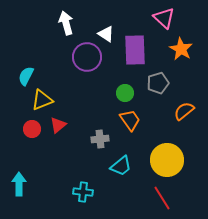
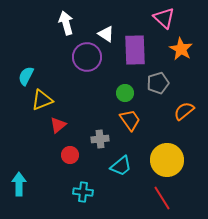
red circle: moved 38 px right, 26 px down
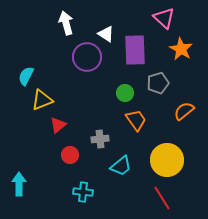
orange trapezoid: moved 6 px right
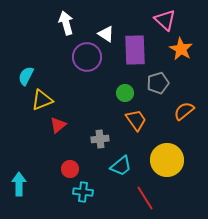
pink triangle: moved 1 px right, 2 px down
red circle: moved 14 px down
red line: moved 17 px left
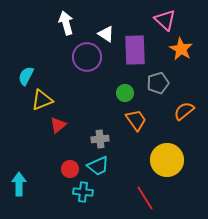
cyan trapezoid: moved 23 px left; rotated 15 degrees clockwise
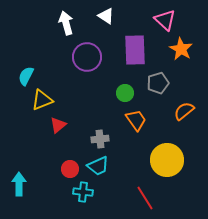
white triangle: moved 18 px up
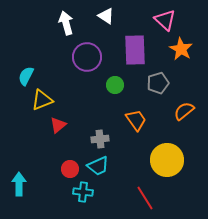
green circle: moved 10 px left, 8 px up
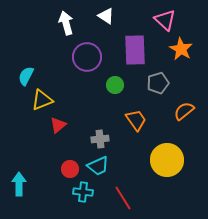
red line: moved 22 px left
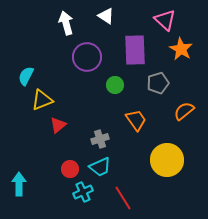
gray cross: rotated 12 degrees counterclockwise
cyan trapezoid: moved 2 px right, 1 px down
cyan cross: rotated 30 degrees counterclockwise
